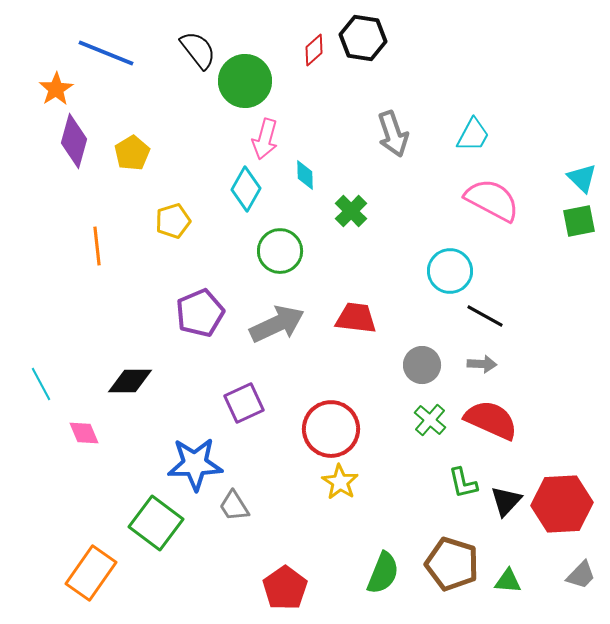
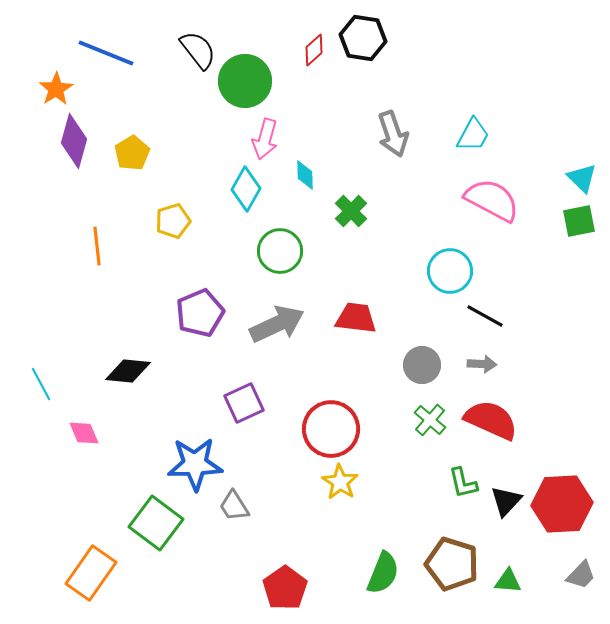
black diamond at (130, 381): moved 2 px left, 10 px up; rotated 6 degrees clockwise
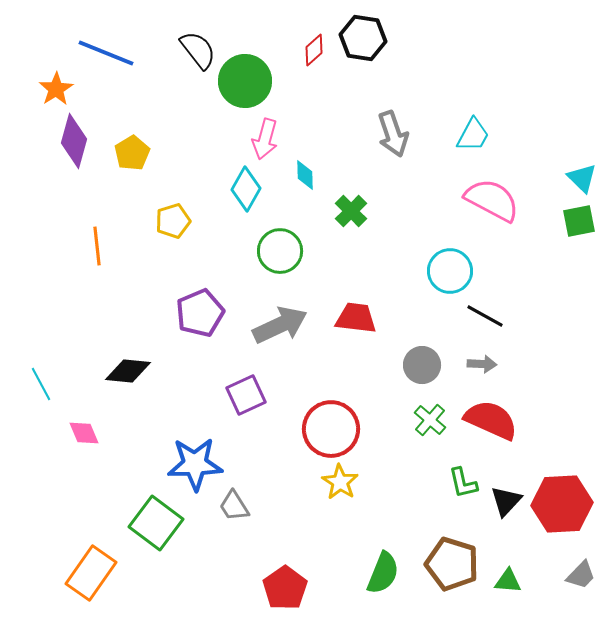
gray arrow at (277, 324): moved 3 px right, 1 px down
purple square at (244, 403): moved 2 px right, 8 px up
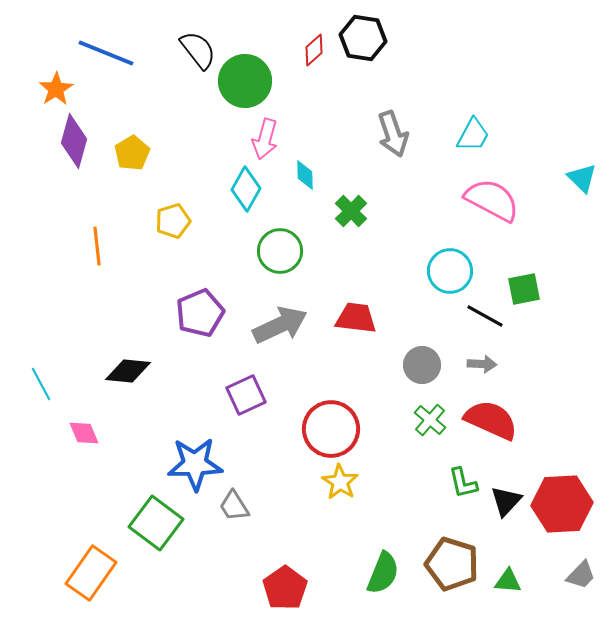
green square at (579, 221): moved 55 px left, 68 px down
